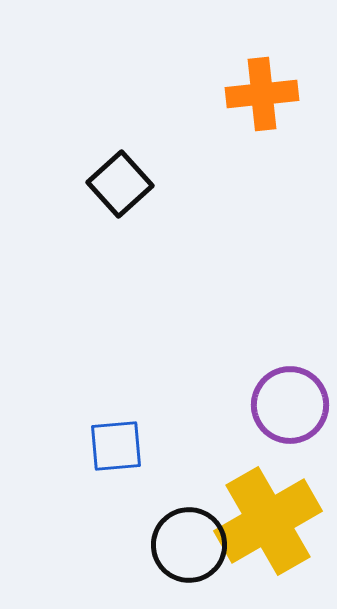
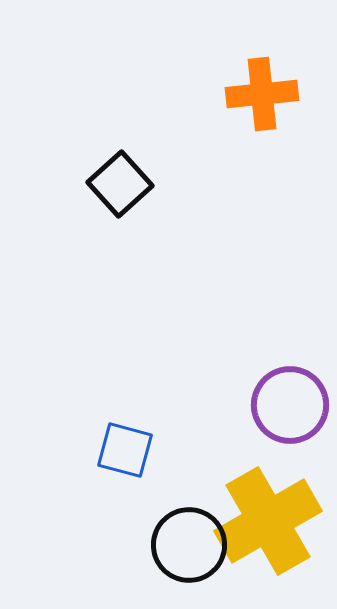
blue square: moved 9 px right, 4 px down; rotated 20 degrees clockwise
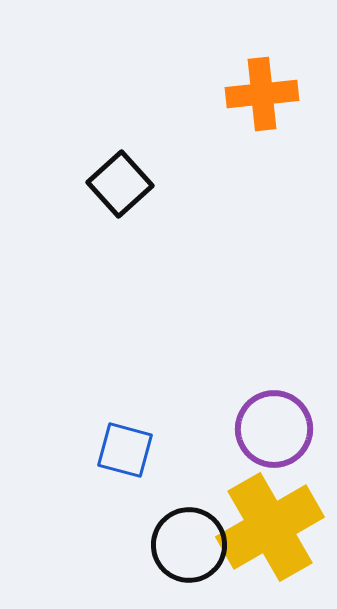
purple circle: moved 16 px left, 24 px down
yellow cross: moved 2 px right, 6 px down
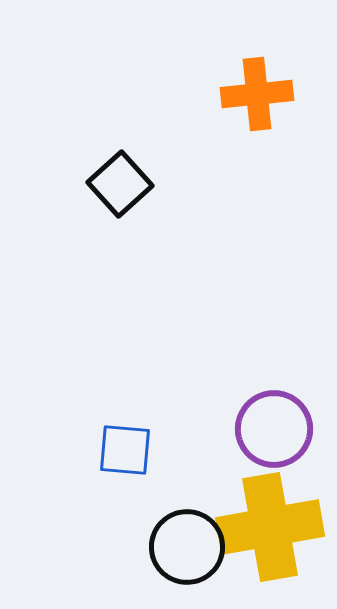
orange cross: moved 5 px left
blue square: rotated 10 degrees counterclockwise
yellow cross: rotated 20 degrees clockwise
black circle: moved 2 px left, 2 px down
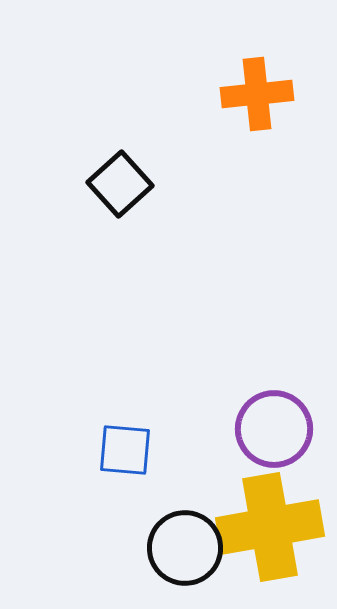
black circle: moved 2 px left, 1 px down
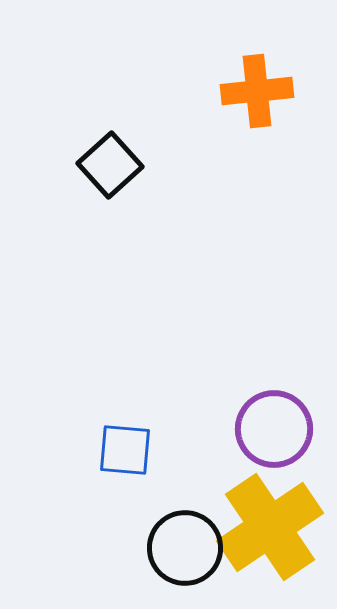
orange cross: moved 3 px up
black square: moved 10 px left, 19 px up
yellow cross: rotated 24 degrees counterclockwise
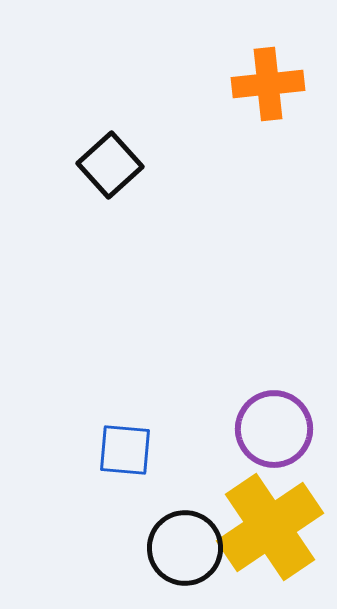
orange cross: moved 11 px right, 7 px up
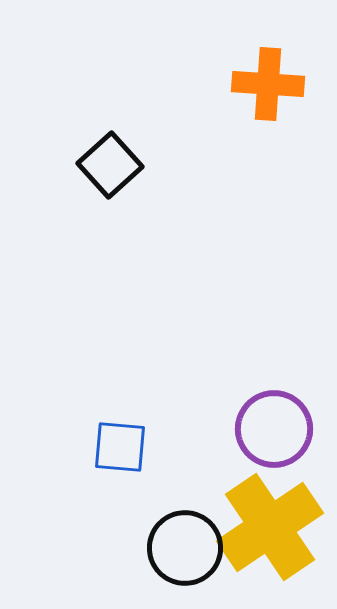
orange cross: rotated 10 degrees clockwise
blue square: moved 5 px left, 3 px up
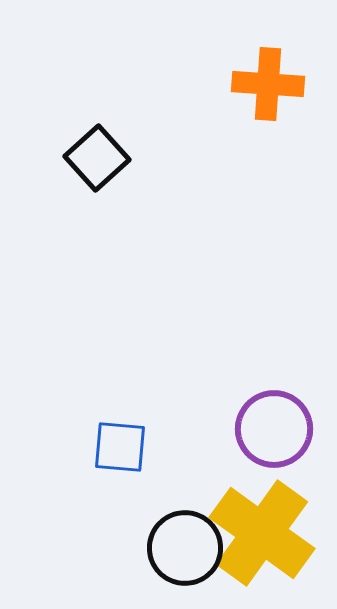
black square: moved 13 px left, 7 px up
yellow cross: moved 8 px left, 6 px down; rotated 20 degrees counterclockwise
